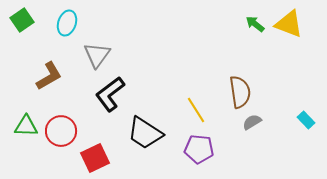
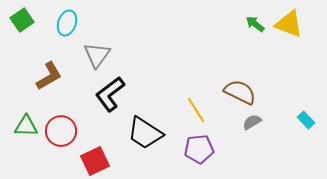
brown semicircle: rotated 56 degrees counterclockwise
purple pentagon: rotated 12 degrees counterclockwise
red square: moved 3 px down
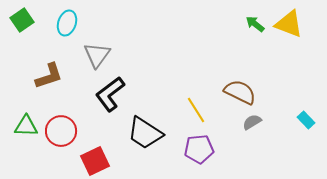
brown L-shape: rotated 12 degrees clockwise
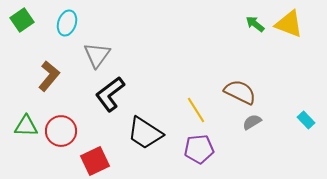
brown L-shape: rotated 32 degrees counterclockwise
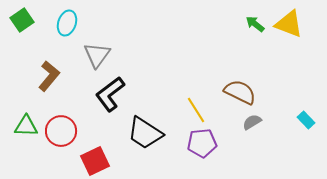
purple pentagon: moved 3 px right, 6 px up
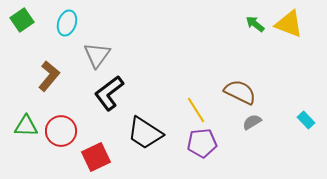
black L-shape: moved 1 px left, 1 px up
red square: moved 1 px right, 4 px up
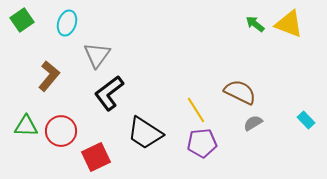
gray semicircle: moved 1 px right, 1 px down
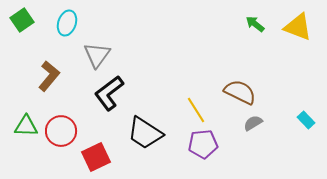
yellow triangle: moved 9 px right, 3 px down
purple pentagon: moved 1 px right, 1 px down
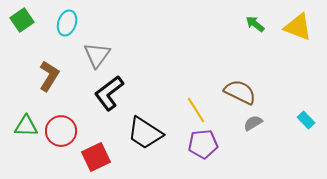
brown L-shape: rotated 8 degrees counterclockwise
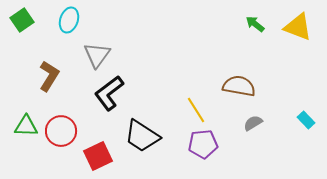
cyan ellipse: moved 2 px right, 3 px up
brown semicircle: moved 1 px left, 6 px up; rotated 16 degrees counterclockwise
black trapezoid: moved 3 px left, 3 px down
red square: moved 2 px right, 1 px up
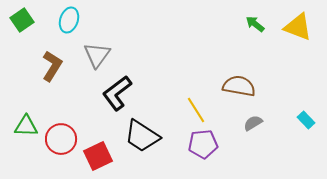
brown L-shape: moved 3 px right, 10 px up
black L-shape: moved 8 px right
red circle: moved 8 px down
